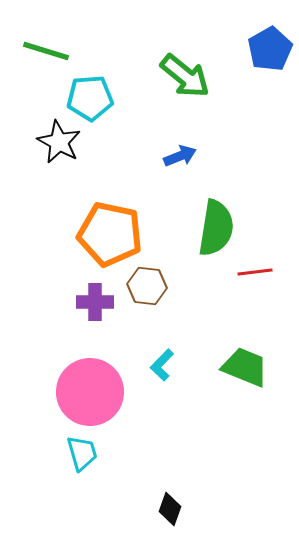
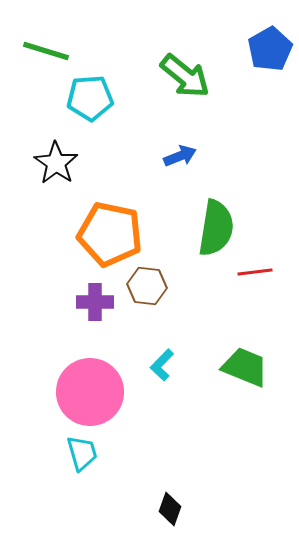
black star: moved 3 px left, 21 px down; rotated 6 degrees clockwise
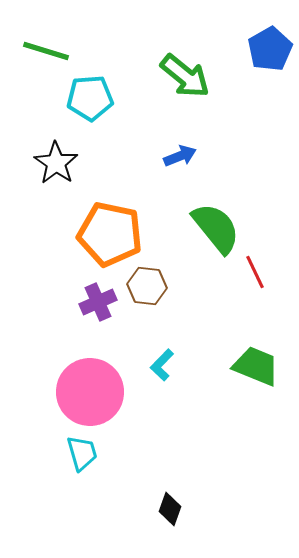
green semicircle: rotated 48 degrees counterclockwise
red line: rotated 72 degrees clockwise
purple cross: moved 3 px right; rotated 24 degrees counterclockwise
green trapezoid: moved 11 px right, 1 px up
